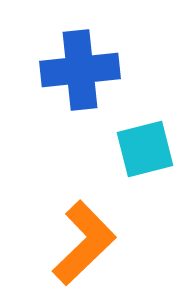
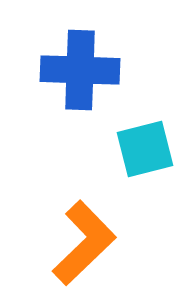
blue cross: rotated 8 degrees clockwise
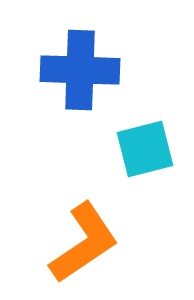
orange L-shape: rotated 10 degrees clockwise
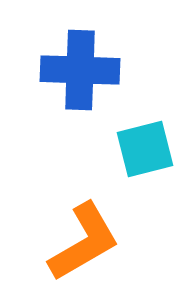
orange L-shape: moved 1 px up; rotated 4 degrees clockwise
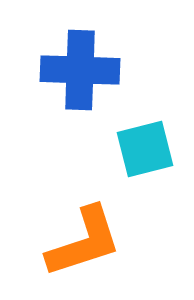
orange L-shape: rotated 12 degrees clockwise
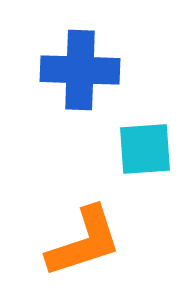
cyan square: rotated 10 degrees clockwise
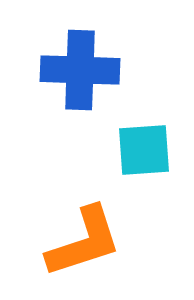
cyan square: moved 1 px left, 1 px down
